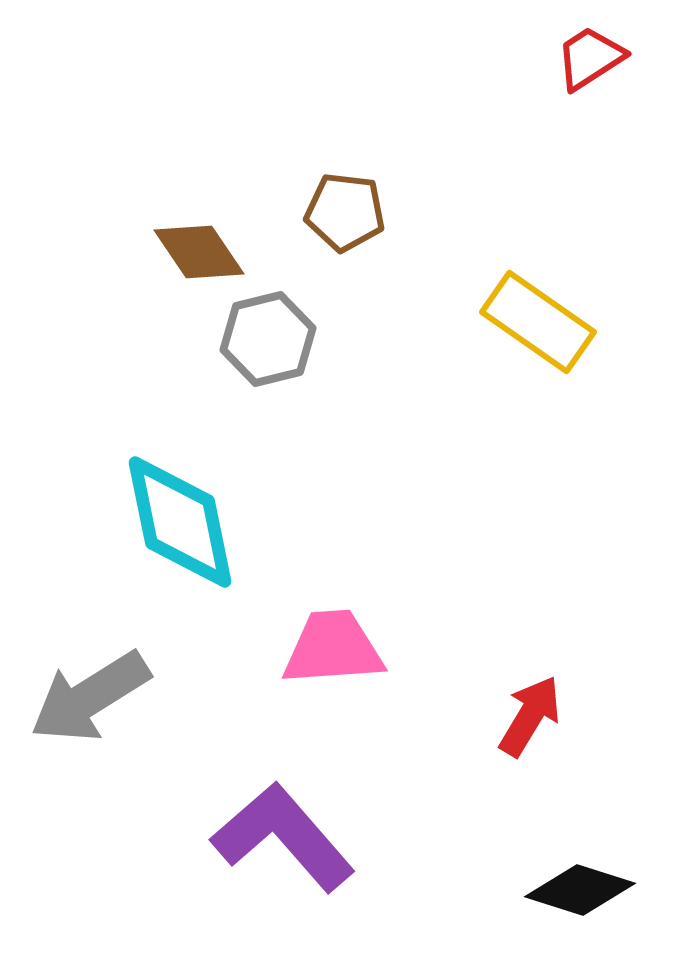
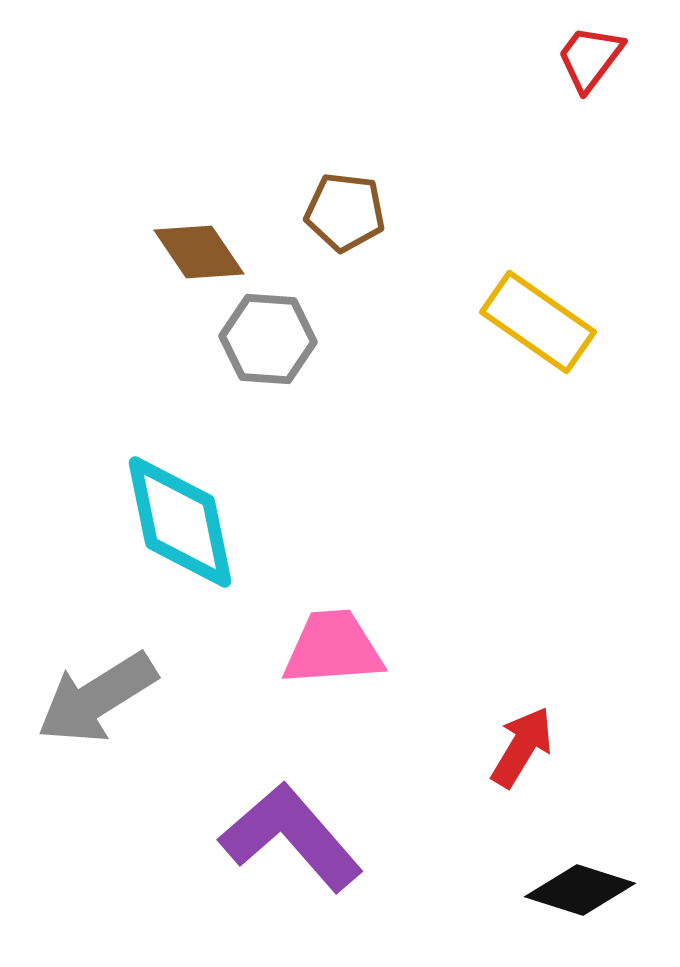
red trapezoid: rotated 20 degrees counterclockwise
gray hexagon: rotated 18 degrees clockwise
gray arrow: moved 7 px right, 1 px down
red arrow: moved 8 px left, 31 px down
purple L-shape: moved 8 px right
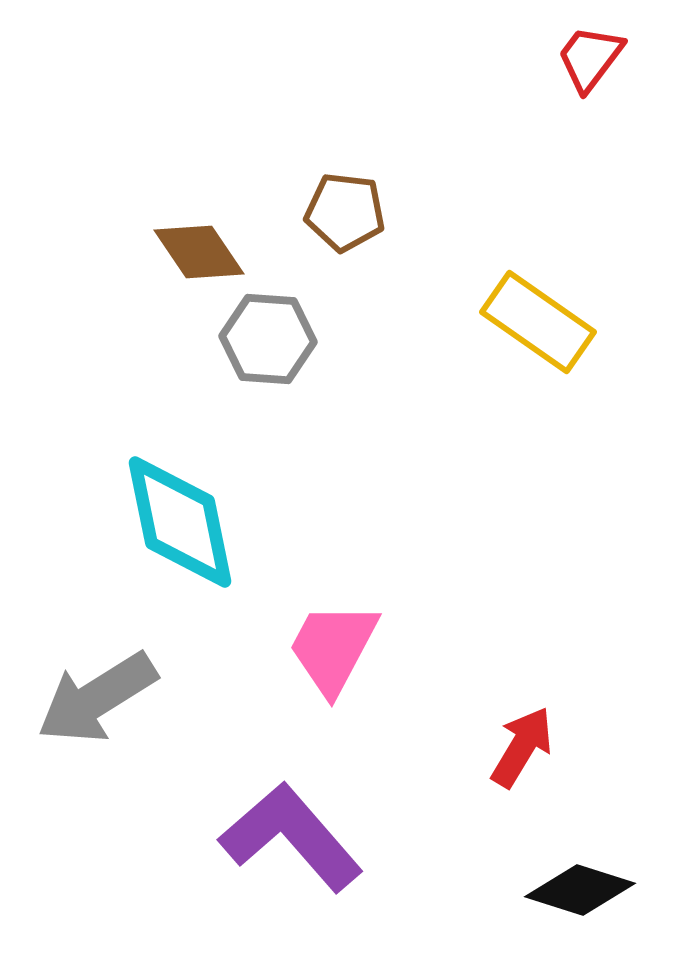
pink trapezoid: rotated 58 degrees counterclockwise
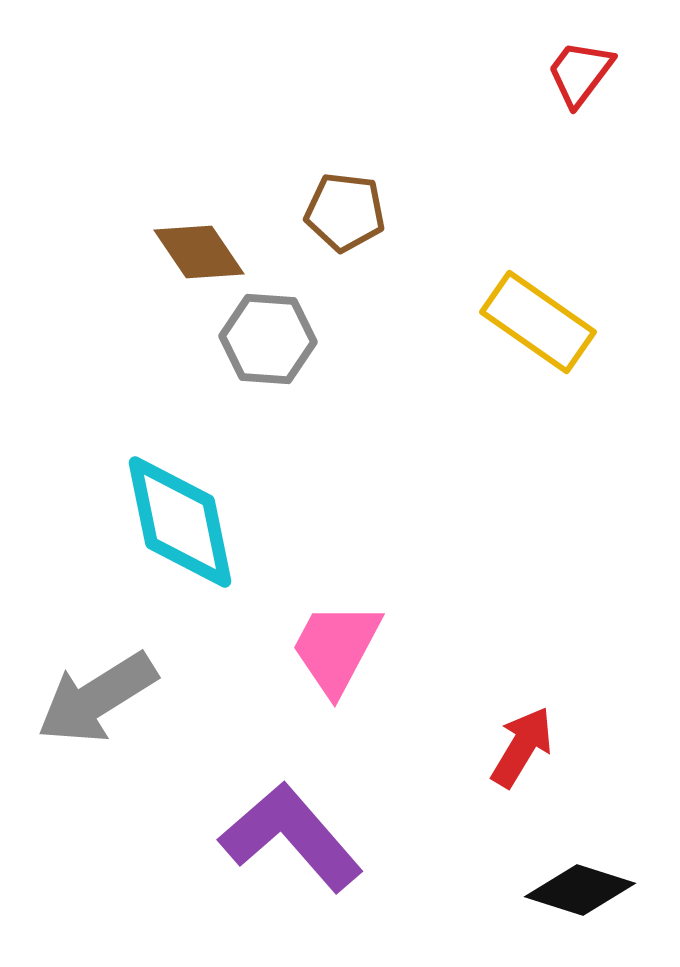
red trapezoid: moved 10 px left, 15 px down
pink trapezoid: moved 3 px right
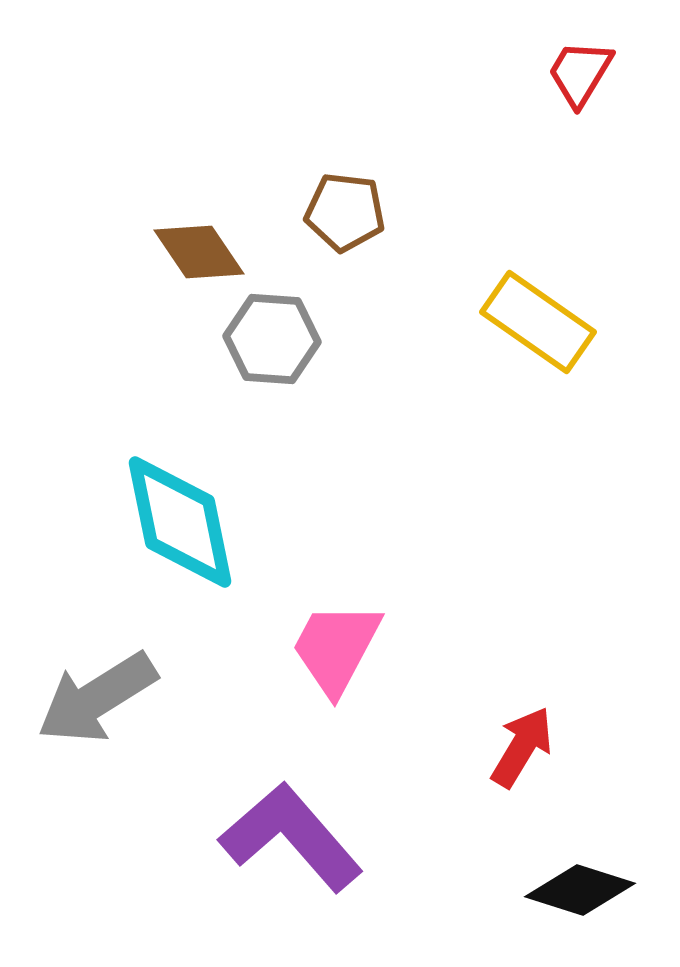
red trapezoid: rotated 6 degrees counterclockwise
gray hexagon: moved 4 px right
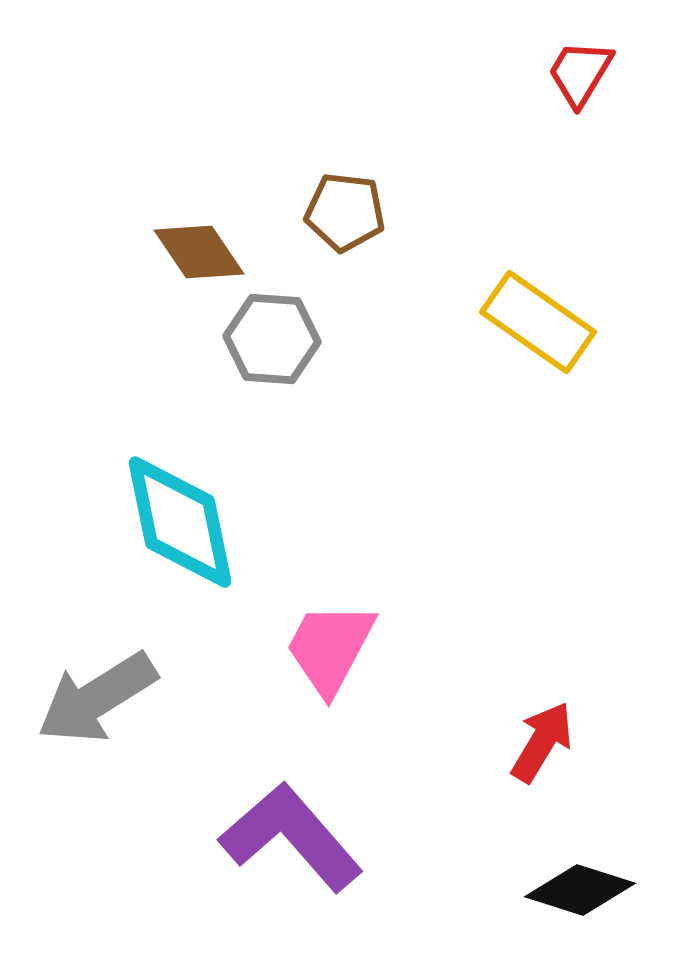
pink trapezoid: moved 6 px left
red arrow: moved 20 px right, 5 px up
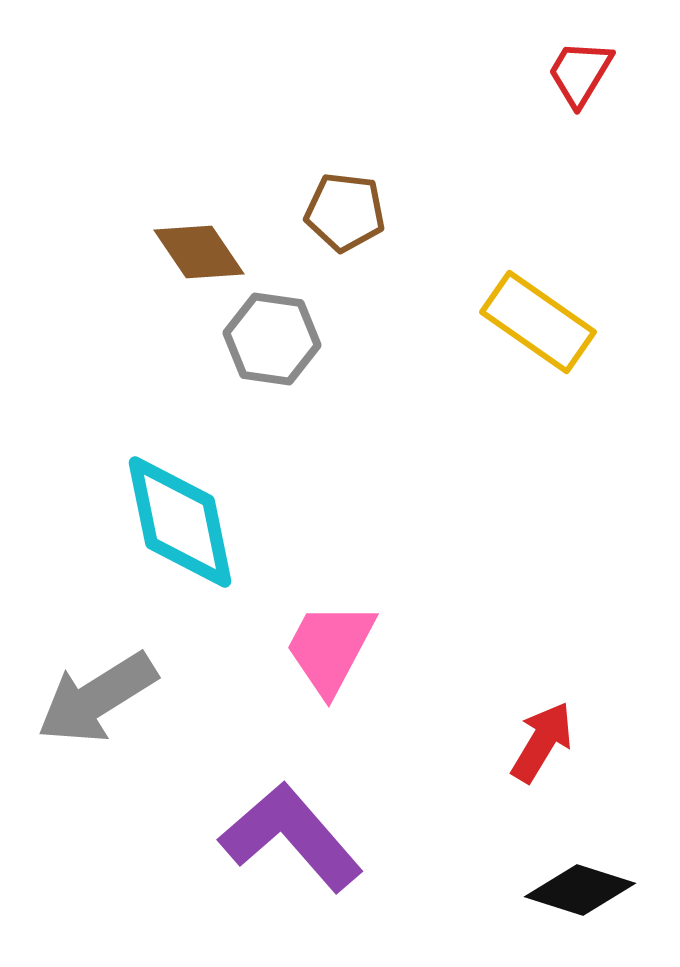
gray hexagon: rotated 4 degrees clockwise
